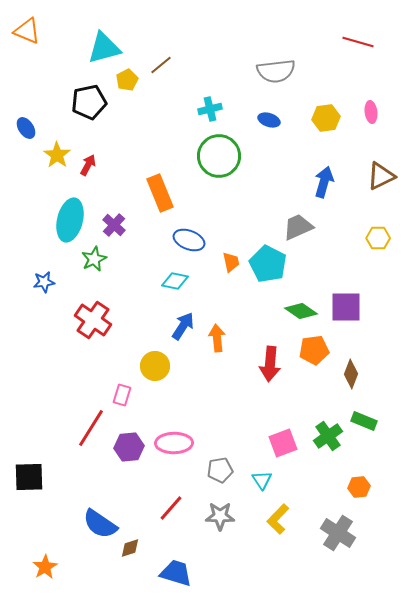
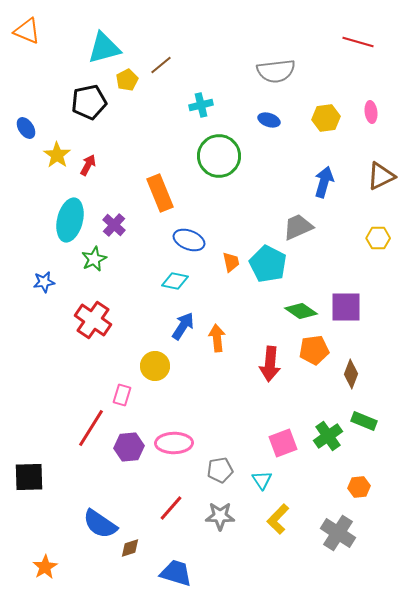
cyan cross at (210, 109): moved 9 px left, 4 px up
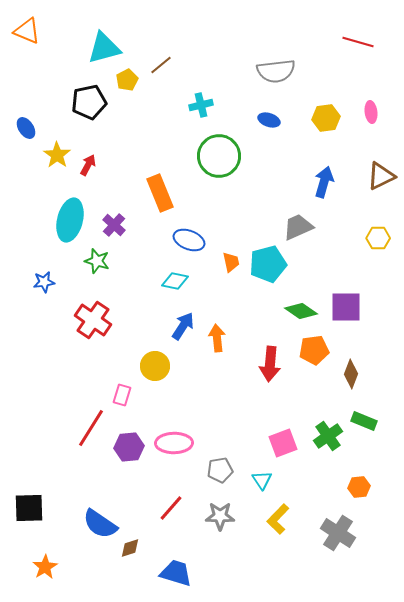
green star at (94, 259): moved 3 px right, 2 px down; rotated 30 degrees counterclockwise
cyan pentagon at (268, 264): rotated 30 degrees clockwise
black square at (29, 477): moved 31 px down
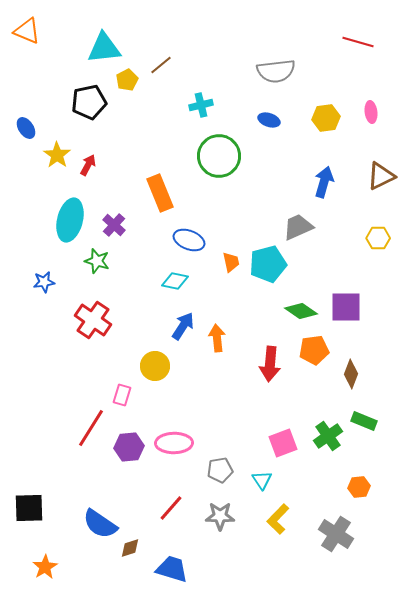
cyan triangle at (104, 48): rotated 9 degrees clockwise
gray cross at (338, 533): moved 2 px left, 1 px down
blue trapezoid at (176, 573): moved 4 px left, 4 px up
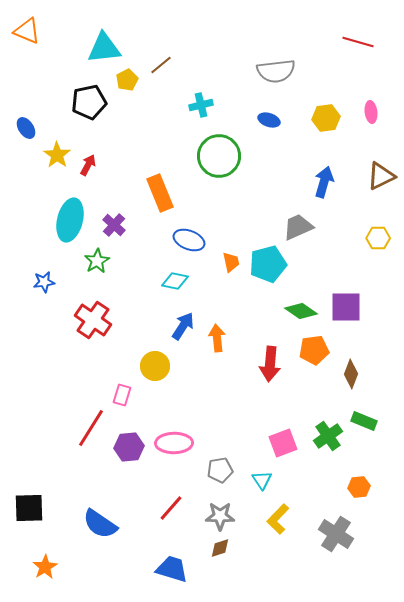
green star at (97, 261): rotated 25 degrees clockwise
brown diamond at (130, 548): moved 90 px right
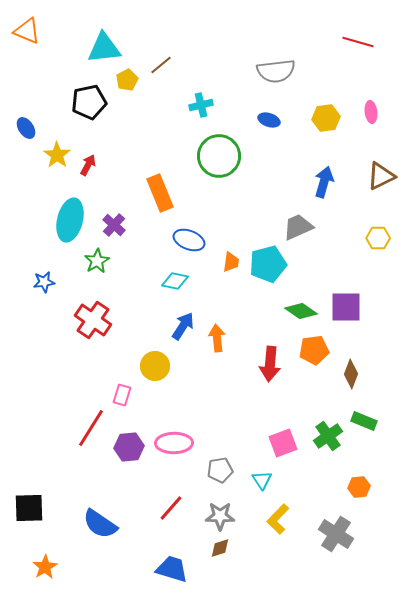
orange trapezoid at (231, 262): rotated 20 degrees clockwise
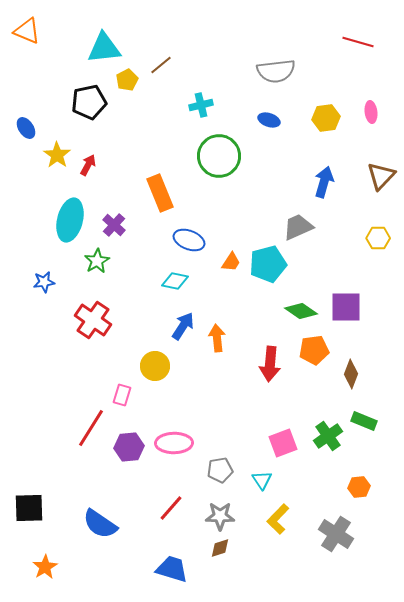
brown triangle at (381, 176): rotated 20 degrees counterclockwise
orange trapezoid at (231, 262): rotated 25 degrees clockwise
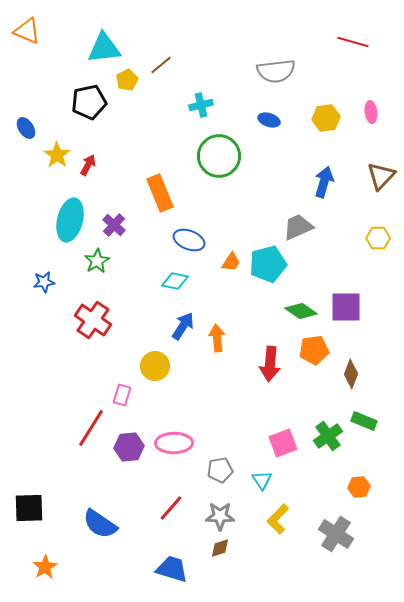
red line at (358, 42): moved 5 px left
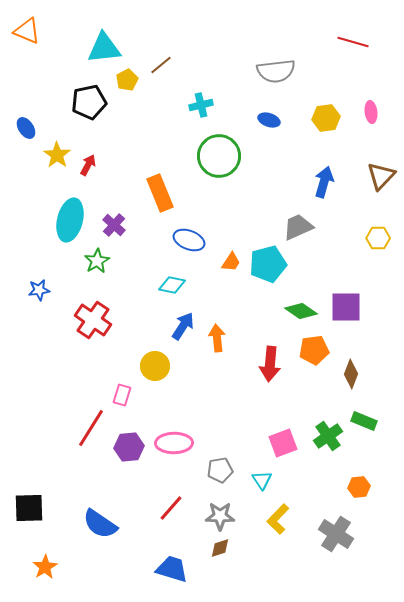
cyan diamond at (175, 281): moved 3 px left, 4 px down
blue star at (44, 282): moved 5 px left, 8 px down
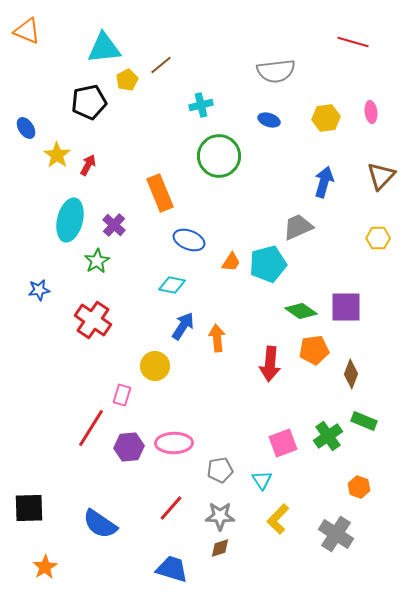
orange hexagon at (359, 487): rotated 25 degrees clockwise
